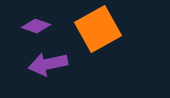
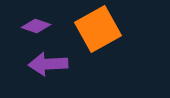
purple arrow: rotated 9 degrees clockwise
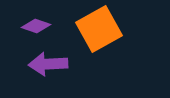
orange square: moved 1 px right
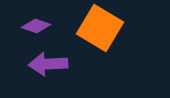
orange square: moved 1 px right, 1 px up; rotated 30 degrees counterclockwise
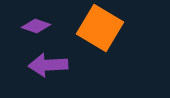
purple arrow: moved 1 px down
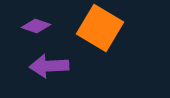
purple arrow: moved 1 px right, 1 px down
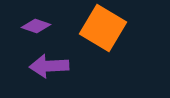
orange square: moved 3 px right
